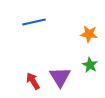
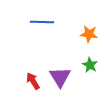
blue line: moved 8 px right; rotated 15 degrees clockwise
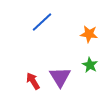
blue line: rotated 45 degrees counterclockwise
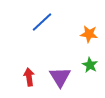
red arrow: moved 4 px left, 4 px up; rotated 24 degrees clockwise
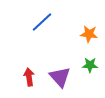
green star: rotated 28 degrees counterclockwise
purple triangle: rotated 10 degrees counterclockwise
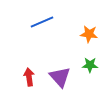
blue line: rotated 20 degrees clockwise
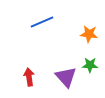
purple triangle: moved 6 px right
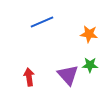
purple triangle: moved 2 px right, 2 px up
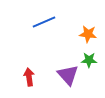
blue line: moved 2 px right
orange star: moved 1 px left
green star: moved 1 px left, 5 px up
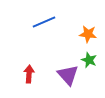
green star: rotated 21 degrees clockwise
red arrow: moved 3 px up; rotated 12 degrees clockwise
